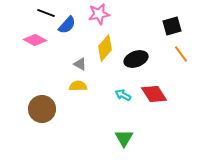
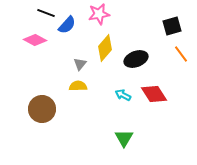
gray triangle: rotated 40 degrees clockwise
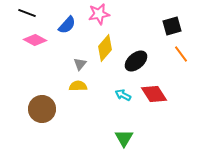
black line: moved 19 px left
black ellipse: moved 2 px down; rotated 20 degrees counterclockwise
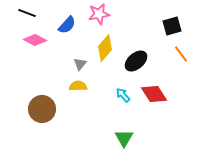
cyan arrow: rotated 21 degrees clockwise
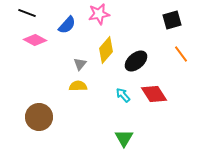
black square: moved 6 px up
yellow diamond: moved 1 px right, 2 px down
brown circle: moved 3 px left, 8 px down
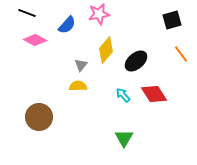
gray triangle: moved 1 px right, 1 px down
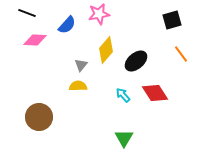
pink diamond: rotated 25 degrees counterclockwise
red diamond: moved 1 px right, 1 px up
